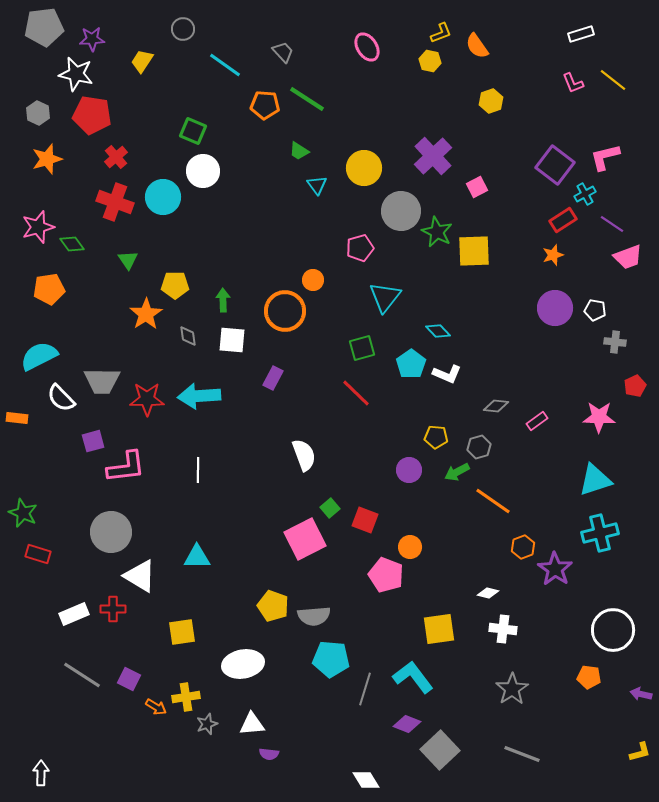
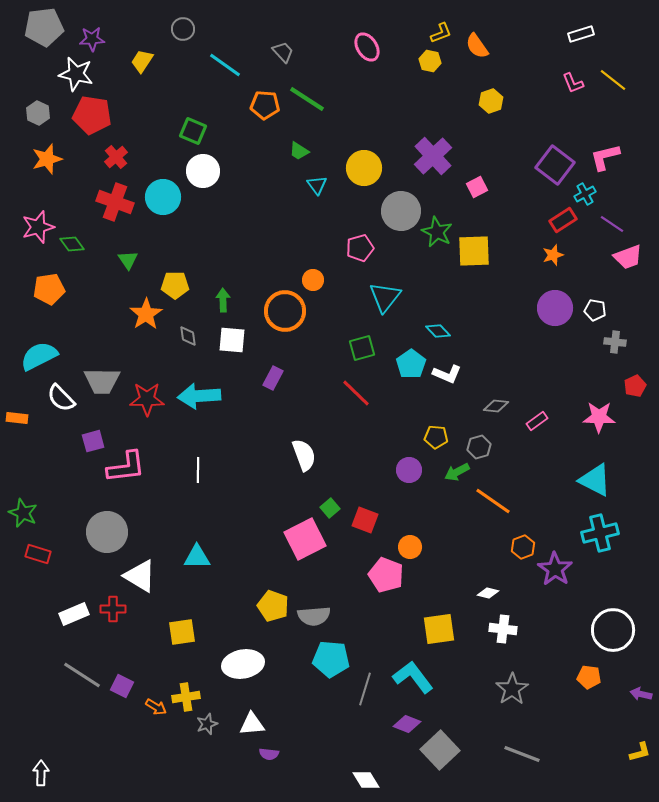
cyan triangle at (595, 480): rotated 45 degrees clockwise
gray circle at (111, 532): moved 4 px left
purple square at (129, 679): moved 7 px left, 7 px down
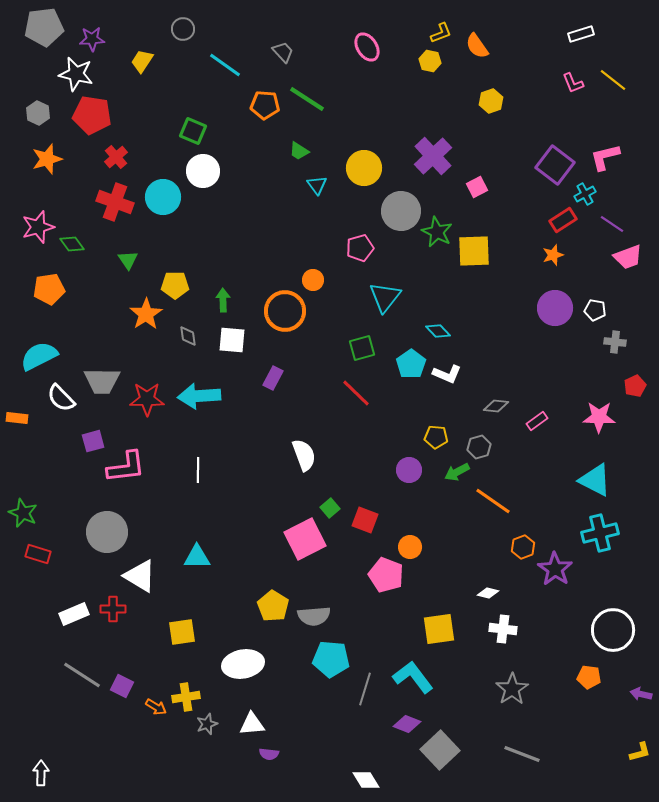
yellow pentagon at (273, 606): rotated 12 degrees clockwise
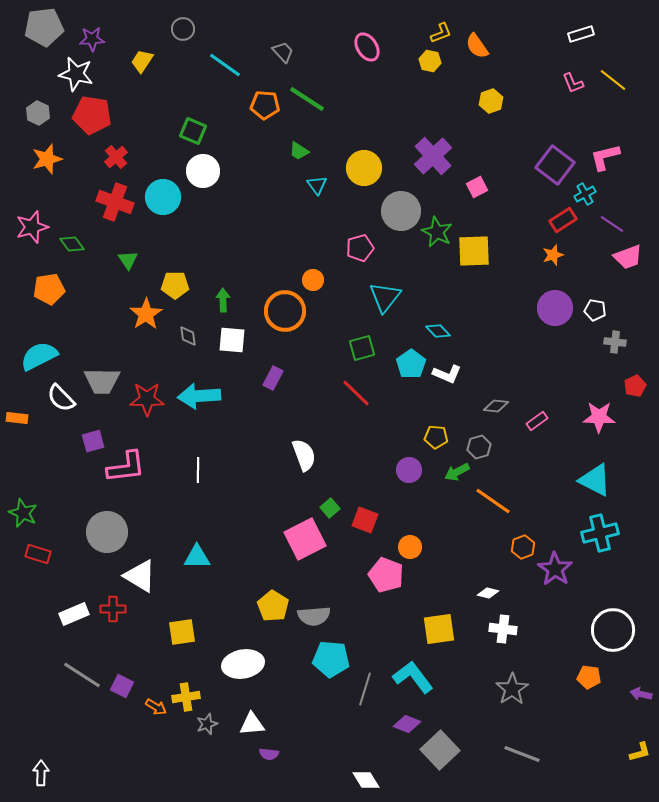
pink star at (38, 227): moved 6 px left
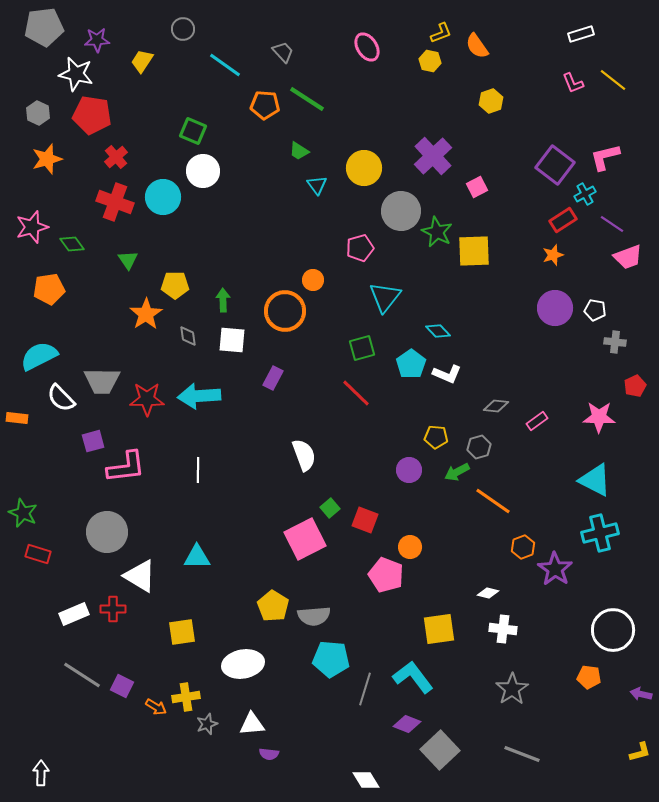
purple star at (92, 39): moved 5 px right, 1 px down
